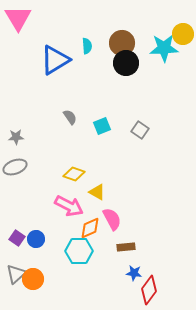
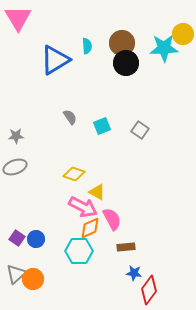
gray star: moved 1 px up
pink arrow: moved 14 px right, 1 px down
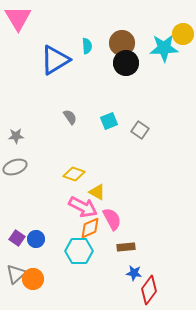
cyan square: moved 7 px right, 5 px up
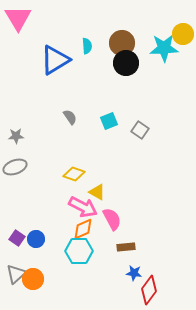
orange diamond: moved 7 px left, 1 px down
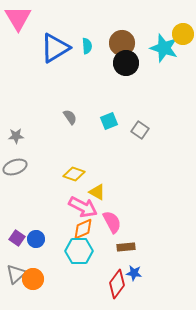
cyan star: rotated 20 degrees clockwise
blue triangle: moved 12 px up
pink semicircle: moved 3 px down
red diamond: moved 32 px left, 6 px up
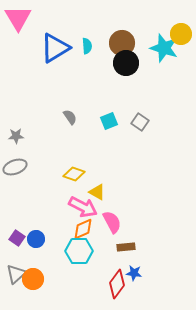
yellow circle: moved 2 px left
gray square: moved 8 px up
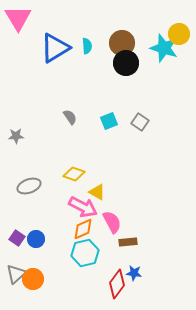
yellow circle: moved 2 px left
gray ellipse: moved 14 px right, 19 px down
brown rectangle: moved 2 px right, 5 px up
cyan hexagon: moved 6 px right, 2 px down; rotated 12 degrees counterclockwise
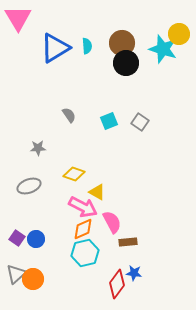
cyan star: moved 1 px left, 1 px down
gray semicircle: moved 1 px left, 2 px up
gray star: moved 22 px right, 12 px down
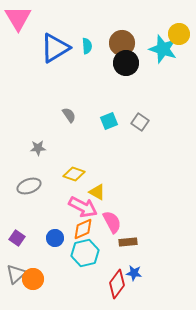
blue circle: moved 19 px right, 1 px up
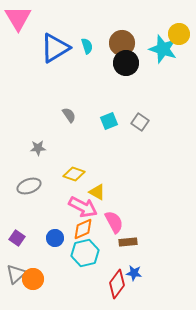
cyan semicircle: rotated 14 degrees counterclockwise
pink semicircle: moved 2 px right
